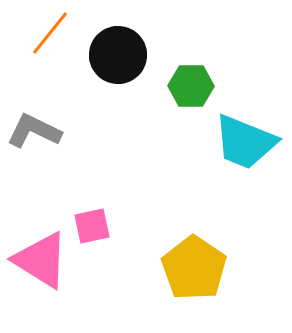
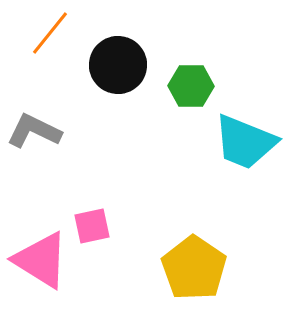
black circle: moved 10 px down
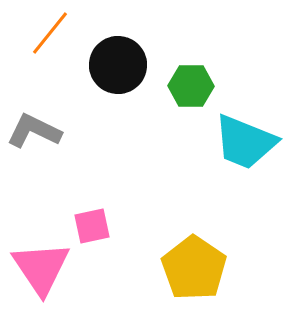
pink triangle: moved 8 px down; rotated 24 degrees clockwise
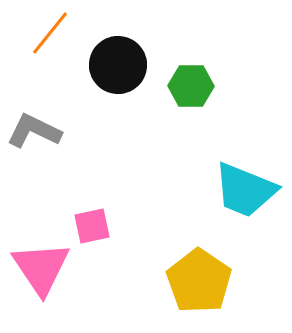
cyan trapezoid: moved 48 px down
yellow pentagon: moved 5 px right, 13 px down
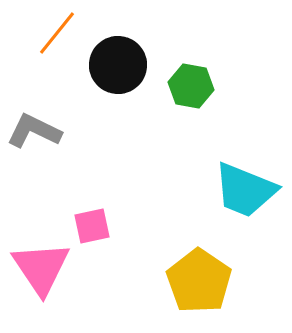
orange line: moved 7 px right
green hexagon: rotated 9 degrees clockwise
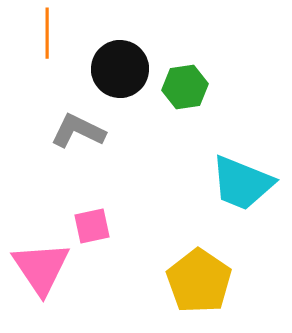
orange line: moved 10 px left; rotated 39 degrees counterclockwise
black circle: moved 2 px right, 4 px down
green hexagon: moved 6 px left, 1 px down; rotated 18 degrees counterclockwise
gray L-shape: moved 44 px right
cyan trapezoid: moved 3 px left, 7 px up
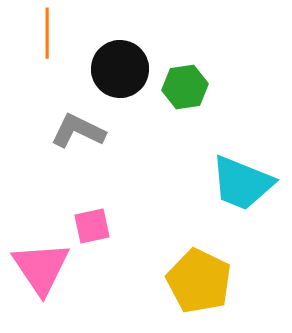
yellow pentagon: rotated 8 degrees counterclockwise
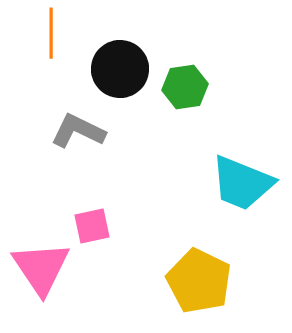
orange line: moved 4 px right
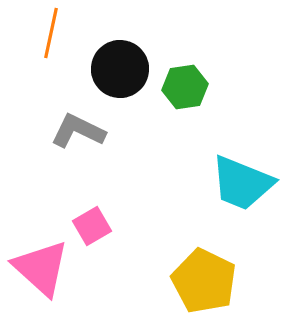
orange line: rotated 12 degrees clockwise
pink square: rotated 18 degrees counterclockwise
pink triangle: rotated 14 degrees counterclockwise
yellow pentagon: moved 5 px right
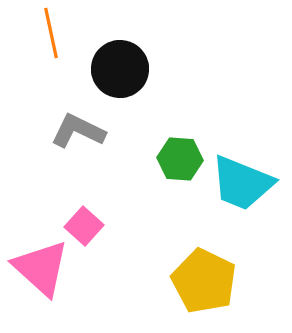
orange line: rotated 24 degrees counterclockwise
green hexagon: moved 5 px left, 72 px down; rotated 12 degrees clockwise
pink square: moved 8 px left; rotated 18 degrees counterclockwise
